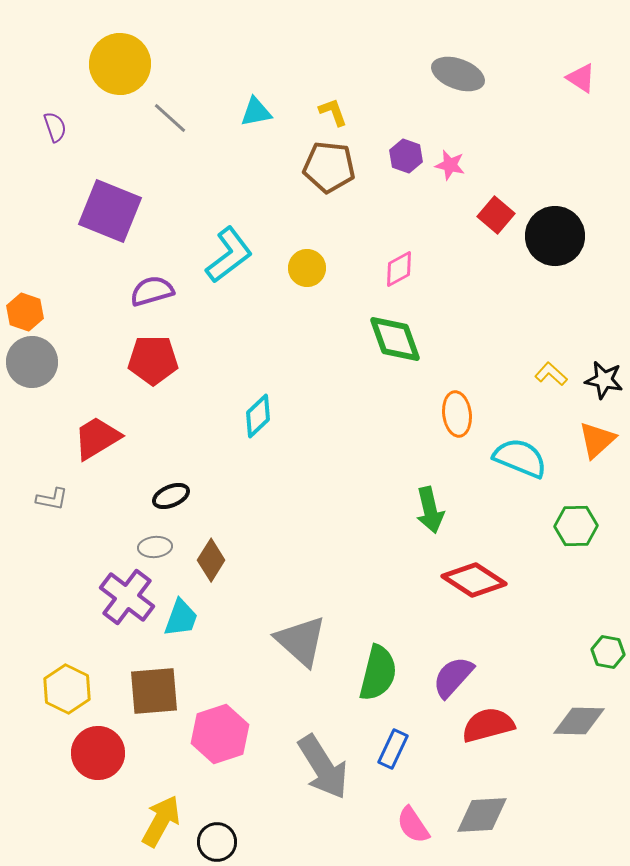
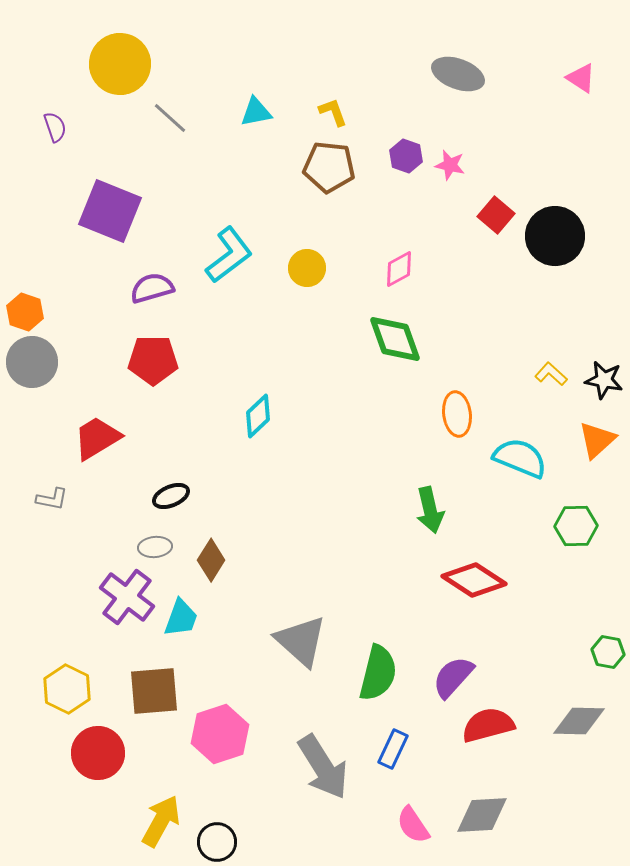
purple semicircle at (152, 291): moved 3 px up
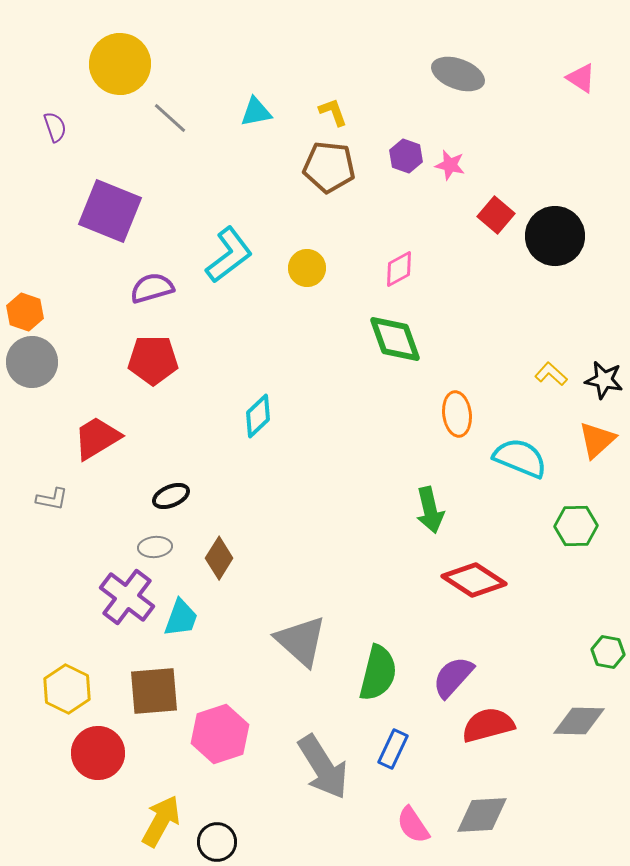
brown diamond at (211, 560): moved 8 px right, 2 px up
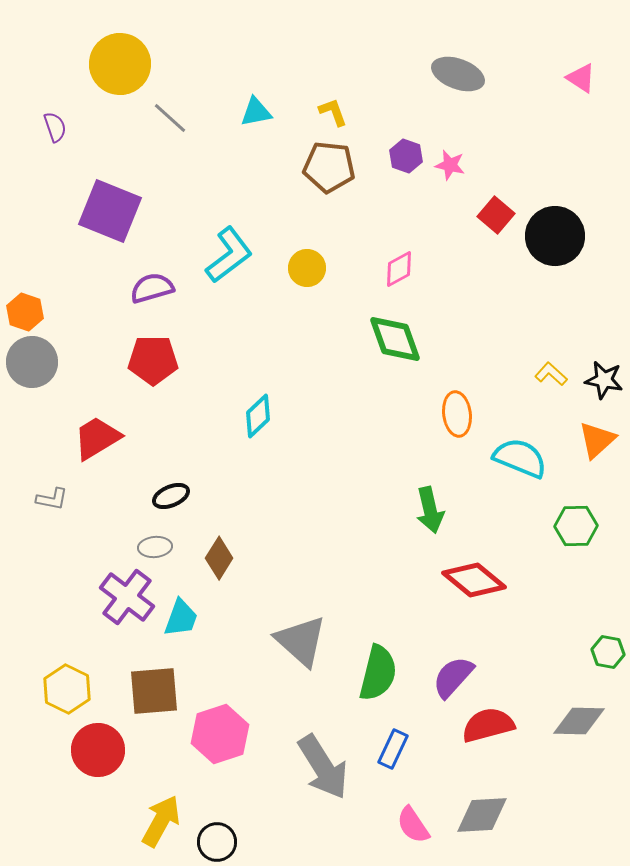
red diamond at (474, 580): rotated 6 degrees clockwise
red circle at (98, 753): moved 3 px up
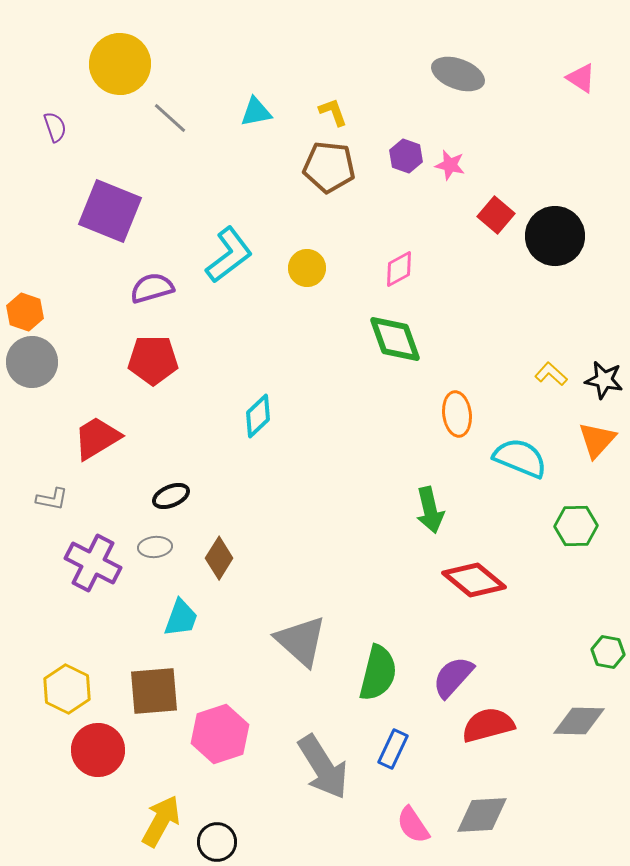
orange triangle at (597, 440): rotated 6 degrees counterclockwise
purple cross at (127, 597): moved 34 px left, 34 px up; rotated 10 degrees counterclockwise
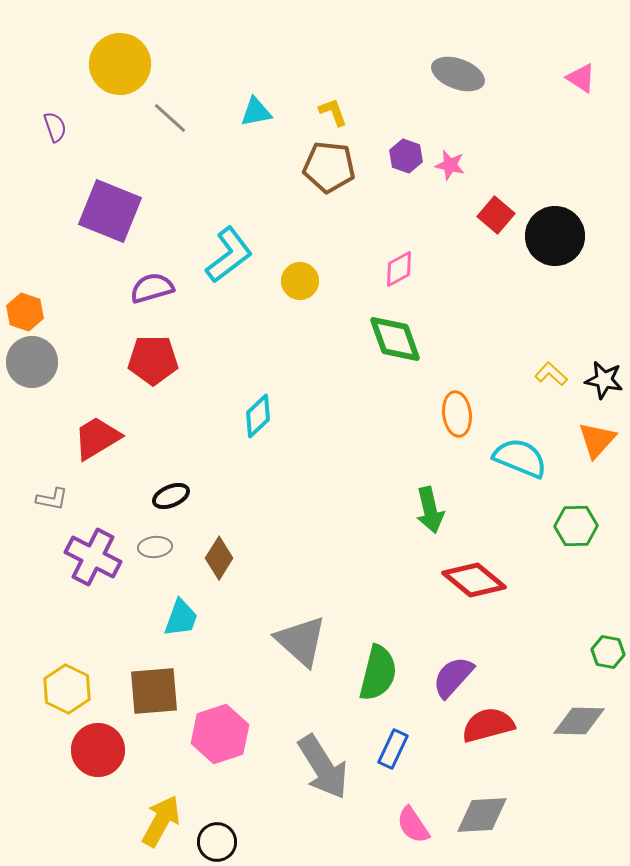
yellow circle at (307, 268): moved 7 px left, 13 px down
purple cross at (93, 563): moved 6 px up
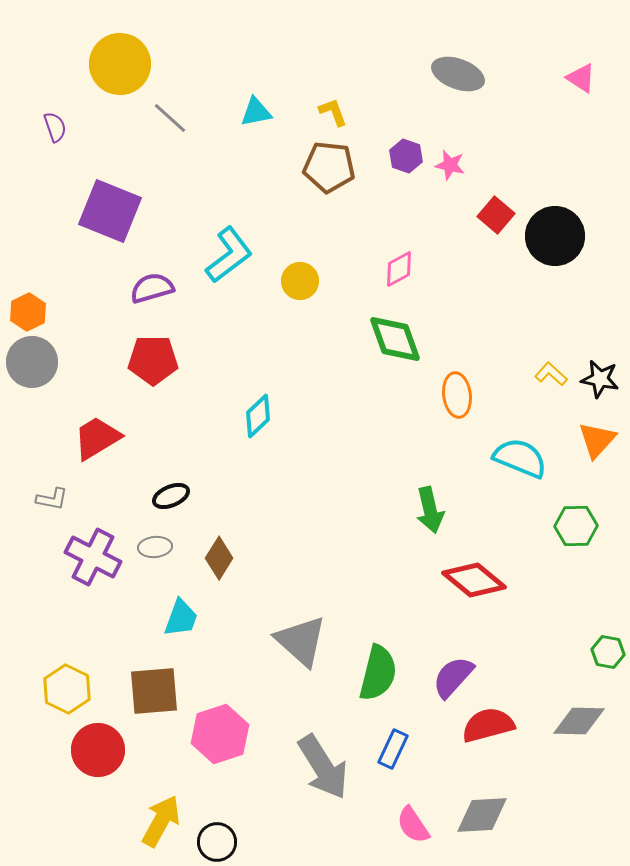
orange hexagon at (25, 312): moved 3 px right; rotated 15 degrees clockwise
black star at (604, 380): moved 4 px left, 1 px up
orange ellipse at (457, 414): moved 19 px up
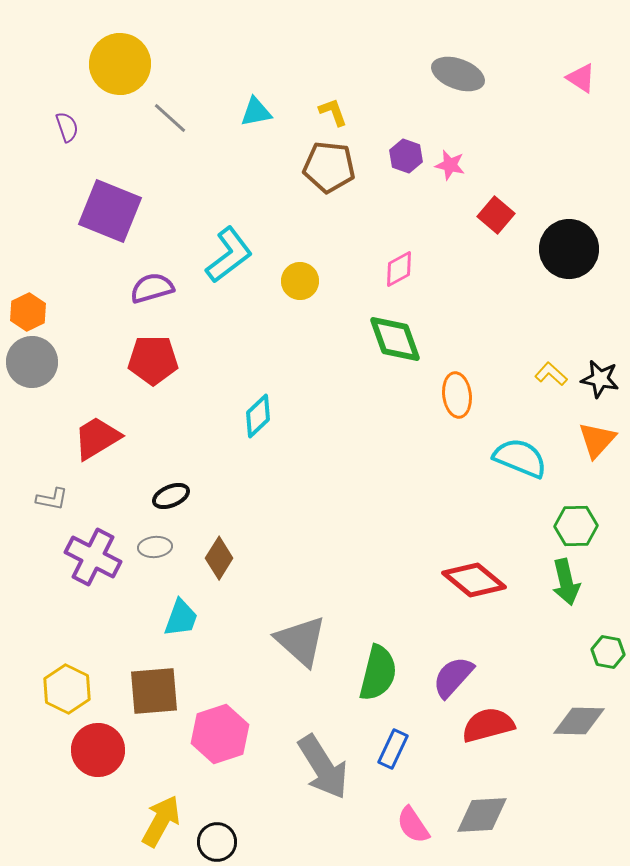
purple semicircle at (55, 127): moved 12 px right
black circle at (555, 236): moved 14 px right, 13 px down
green arrow at (430, 510): moved 136 px right, 72 px down
